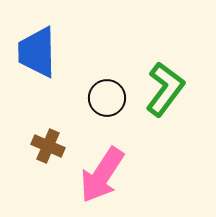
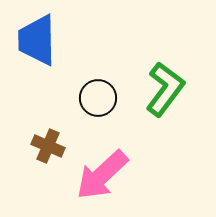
blue trapezoid: moved 12 px up
black circle: moved 9 px left
pink arrow: rotated 14 degrees clockwise
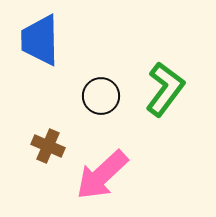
blue trapezoid: moved 3 px right
black circle: moved 3 px right, 2 px up
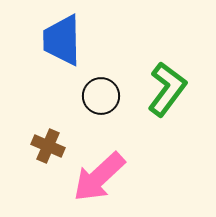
blue trapezoid: moved 22 px right
green L-shape: moved 2 px right
pink arrow: moved 3 px left, 2 px down
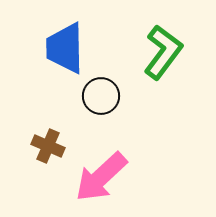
blue trapezoid: moved 3 px right, 8 px down
green L-shape: moved 4 px left, 37 px up
pink arrow: moved 2 px right
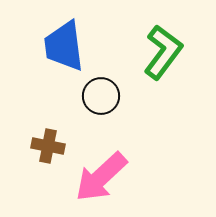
blue trapezoid: moved 1 px left, 2 px up; rotated 6 degrees counterclockwise
brown cross: rotated 12 degrees counterclockwise
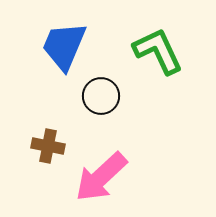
blue trapezoid: rotated 30 degrees clockwise
green L-shape: moved 5 px left, 1 px up; rotated 62 degrees counterclockwise
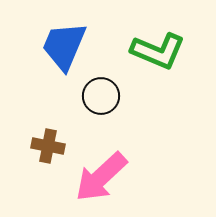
green L-shape: rotated 138 degrees clockwise
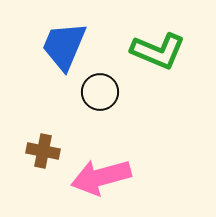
black circle: moved 1 px left, 4 px up
brown cross: moved 5 px left, 5 px down
pink arrow: rotated 28 degrees clockwise
